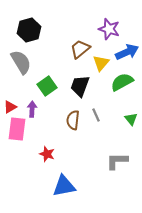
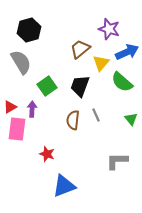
green semicircle: rotated 110 degrees counterclockwise
blue triangle: rotated 10 degrees counterclockwise
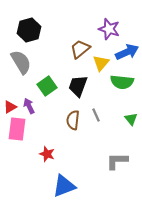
green semicircle: rotated 35 degrees counterclockwise
black trapezoid: moved 2 px left
purple arrow: moved 3 px left, 3 px up; rotated 28 degrees counterclockwise
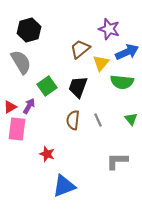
black trapezoid: moved 1 px down
purple arrow: rotated 56 degrees clockwise
gray line: moved 2 px right, 5 px down
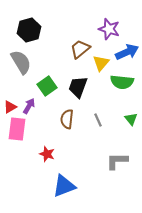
brown semicircle: moved 6 px left, 1 px up
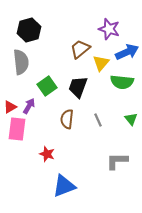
gray semicircle: rotated 25 degrees clockwise
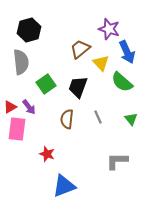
blue arrow: rotated 90 degrees clockwise
yellow triangle: rotated 24 degrees counterclockwise
green semicircle: rotated 35 degrees clockwise
green square: moved 1 px left, 2 px up
purple arrow: moved 1 px down; rotated 112 degrees clockwise
gray line: moved 3 px up
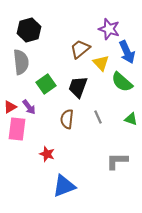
green triangle: rotated 32 degrees counterclockwise
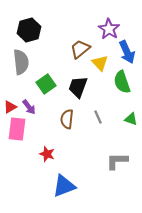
purple star: rotated 15 degrees clockwise
yellow triangle: moved 1 px left
green semicircle: rotated 30 degrees clockwise
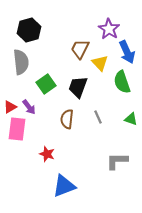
brown trapezoid: rotated 25 degrees counterclockwise
